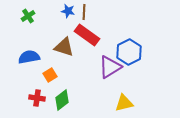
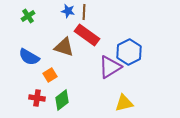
blue semicircle: rotated 140 degrees counterclockwise
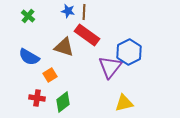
green cross: rotated 16 degrees counterclockwise
purple triangle: rotated 20 degrees counterclockwise
green diamond: moved 1 px right, 2 px down
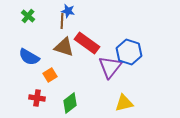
brown line: moved 22 px left, 9 px down
red rectangle: moved 8 px down
blue hexagon: rotated 15 degrees counterclockwise
green diamond: moved 7 px right, 1 px down
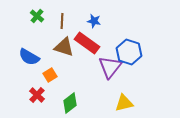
blue star: moved 26 px right, 10 px down
green cross: moved 9 px right
red cross: moved 3 px up; rotated 35 degrees clockwise
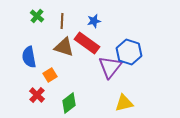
blue star: rotated 24 degrees counterclockwise
blue semicircle: rotated 50 degrees clockwise
green diamond: moved 1 px left
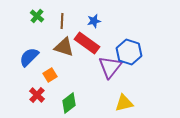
blue semicircle: rotated 55 degrees clockwise
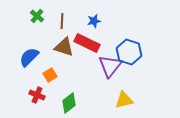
red rectangle: rotated 10 degrees counterclockwise
purple triangle: moved 1 px up
red cross: rotated 21 degrees counterclockwise
yellow triangle: moved 3 px up
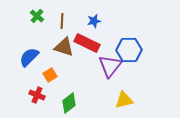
blue hexagon: moved 2 px up; rotated 20 degrees counterclockwise
